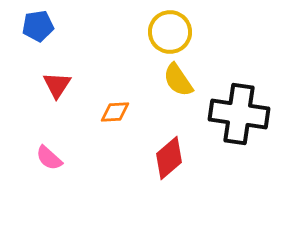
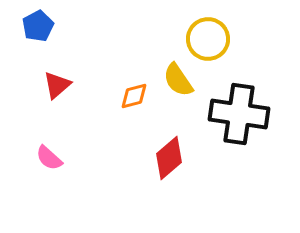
blue pentagon: rotated 20 degrees counterclockwise
yellow circle: moved 38 px right, 7 px down
red triangle: rotated 16 degrees clockwise
orange diamond: moved 19 px right, 16 px up; rotated 12 degrees counterclockwise
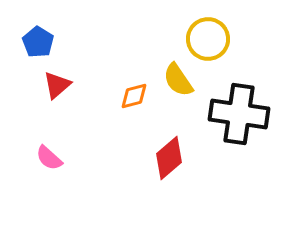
blue pentagon: moved 16 px down; rotated 12 degrees counterclockwise
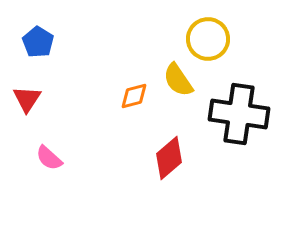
red triangle: moved 30 px left, 14 px down; rotated 16 degrees counterclockwise
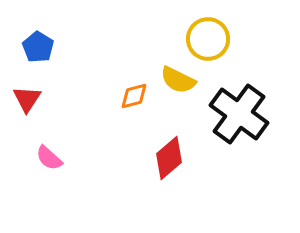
blue pentagon: moved 5 px down
yellow semicircle: rotated 30 degrees counterclockwise
black cross: rotated 28 degrees clockwise
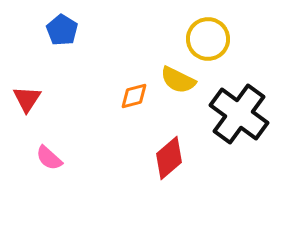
blue pentagon: moved 24 px right, 17 px up
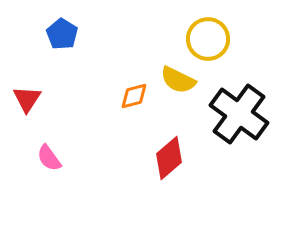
blue pentagon: moved 4 px down
pink semicircle: rotated 12 degrees clockwise
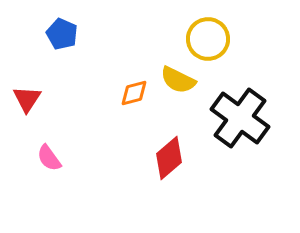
blue pentagon: rotated 8 degrees counterclockwise
orange diamond: moved 3 px up
black cross: moved 1 px right, 4 px down
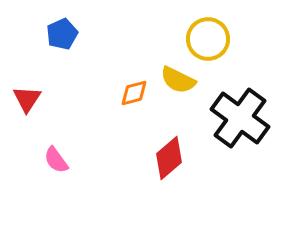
blue pentagon: rotated 24 degrees clockwise
pink semicircle: moved 7 px right, 2 px down
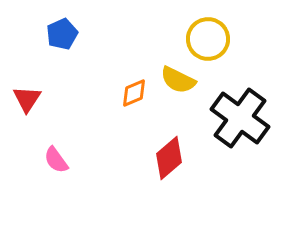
orange diamond: rotated 8 degrees counterclockwise
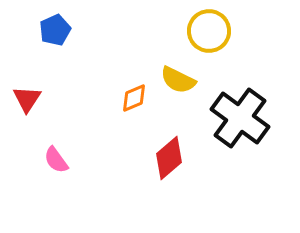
blue pentagon: moved 7 px left, 4 px up
yellow circle: moved 1 px right, 8 px up
orange diamond: moved 5 px down
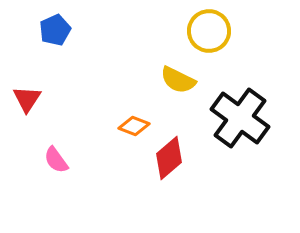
orange diamond: moved 28 px down; rotated 44 degrees clockwise
